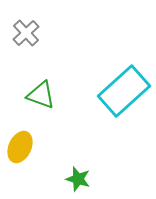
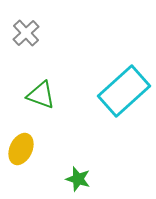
yellow ellipse: moved 1 px right, 2 px down
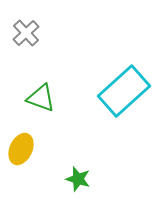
green triangle: moved 3 px down
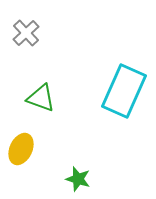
cyan rectangle: rotated 24 degrees counterclockwise
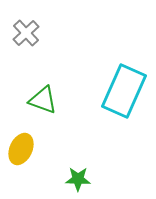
green triangle: moved 2 px right, 2 px down
green star: rotated 15 degrees counterclockwise
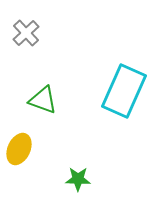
yellow ellipse: moved 2 px left
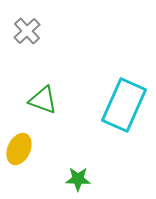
gray cross: moved 1 px right, 2 px up
cyan rectangle: moved 14 px down
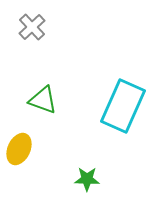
gray cross: moved 5 px right, 4 px up
cyan rectangle: moved 1 px left, 1 px down
green star: moved 9 px right
